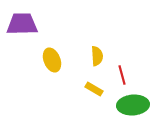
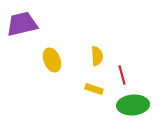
purple trapezoid: rotated 12 degrees counterclockwise
yellow rectangle: rotated 12 degrees counterclockwise
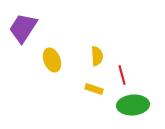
purple trapezoid: moved 1 px right, 4 px down; rotated 44 degrees counterclockwise
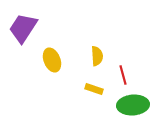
red line: moved 1 px right
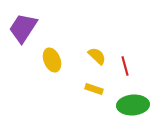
yellow semicircle: rotated 42 degrees counterclockwise
red line: moved 2 px right, 9 px up
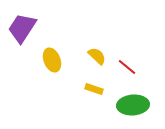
purple trapezoid: moved 1 px left
red line: moved 2 px right, 1 px down; rotated 36 degrees counterclockwise
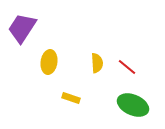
yellow semicircle: moved 7 px down; rotated 42 degrees clockwise
yellow ellipse: moved 3 px left, 2 px down; rotated 30 degrees clockwise
yellow rectangle: moved 23 px left, 9 px down
green ellipse: rotated 28 degrees clockwise
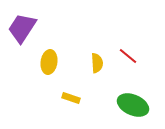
red line: moved 1 px right, 11 px up
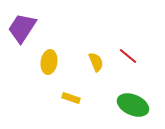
yellow semicircle: moved 1 px left, 1 px up; rotated 18 degrees counterclockwise
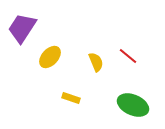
yellow ellipse: moved 1 px right, 5 px up; rotated 35 degrees clockwise
